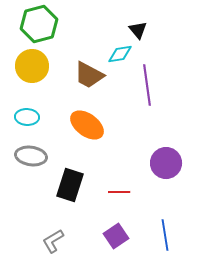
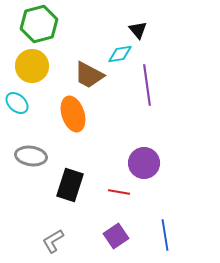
cyan ellipse: moved 10 px left, 14 px up; rotated 40 degrees clockwise
orange ellipse: moved 14 px left, 11 px up; rotated 36 degrees clockwise
purple circle: moved 22 px left
red line: rotated 10 degrees clockwise
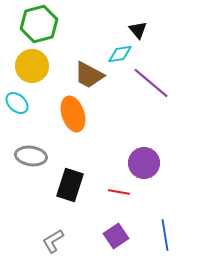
purple line: moved 4 px right, 2 px up; rotated 42 degrees counterclockwise
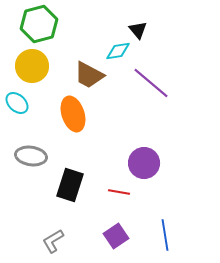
cyan diamond: moved 2 px left, 3 px up
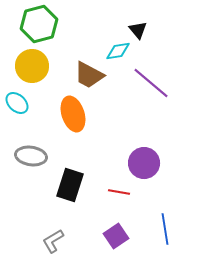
blue line: moved 6 px up
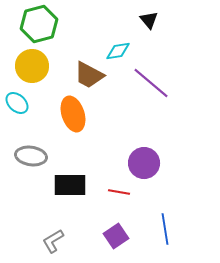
black triangle: moved 11 px right, 10 px up
black rectangle: rotated 72 degrees clockwise
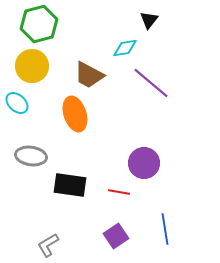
black triangle: rotated 18 degrees clockwise
cyan diamond: moved 7 px right, 3 px up
orange ellipse: moved 2 px right
black rectangle: rotated 8 degrees clockwise
gray L-shape: moved 5 px left, 4 px down
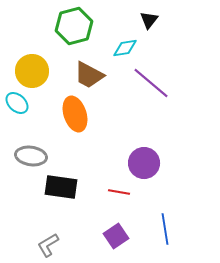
green hexagon: moved 35 px right, 2 px down
yellow circle: moved 5 px down
black rectangle: moved 9 px left, 2 px down
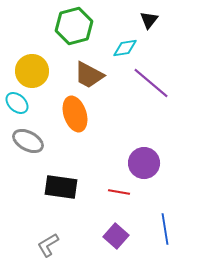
gray ellipse: moved 3 px left, 15 px up; rotated 20 degrees clockwise
purple square: rotated 15 degrees counterclockwise
